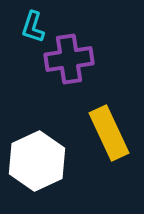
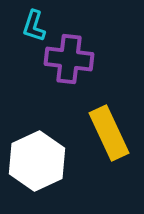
cyan L-shape: moved 1 px right, 1 px up
purple cross: rotated 15 degrees clockwise
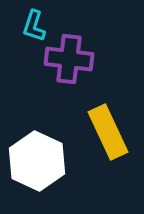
yellow rectangle: moved 1 px left, 1 px up
white hexagon: rotated 10 degrees counterclockwise
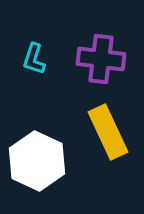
cyan L-shape: moved 33 px down
purple cross: moved 32 px right
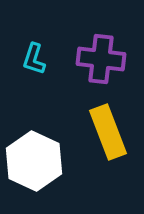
yellow rectangle: rotated 4 degrees clockwise
white hexagon: moved 3 px left
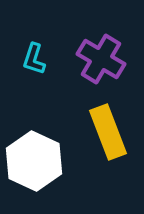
purple cross: rotated 24 degrees clockwise
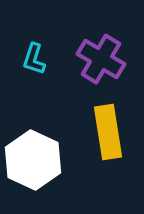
yellow rectangle: rotated 12 degrees clockwise
white hexagon: moved 1 px left, 1 px up
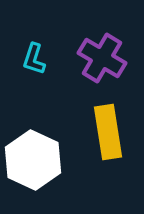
purple cross: moved 1 px right, 1 px up
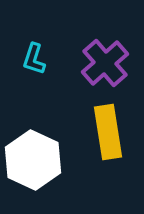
purple cross: moved 3 px right, 5 px down; rotated 18 degrees clockwise
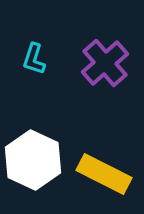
yellow rectangle: moved 4 px left, 42 px down; rotated 54 degrees counterclockwise
